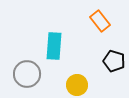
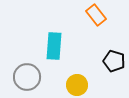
orange rectangle: moved 4 px left, 6 px up
gray circle: moved 3 px down
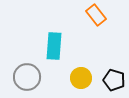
black pentagon: moved 19 px down
yellow circle: moved 4 px right, 7 px up
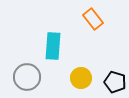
orange rectangle: moved 3 px left, 4 px down
cyan rectangle: moved 1 px left
black pentagon: moved 1 px right, 2 px down
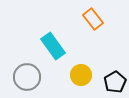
cyan rectangle: rotated 40 degrees counterclockwise
yellow circle: moved 3 px up
black pentagon: rotated 25 degrees clockwise
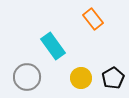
yellow circle: moved 3 px down
black pentagon: moved 2 px left, 4 px up
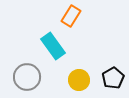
orange rectangle: moved 22 px left, 3 px up; rotated 70 degrees clockwise
yellow circle: moved 2 px left, 2 px down
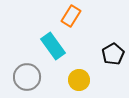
black pentagon: moved 24 px up
